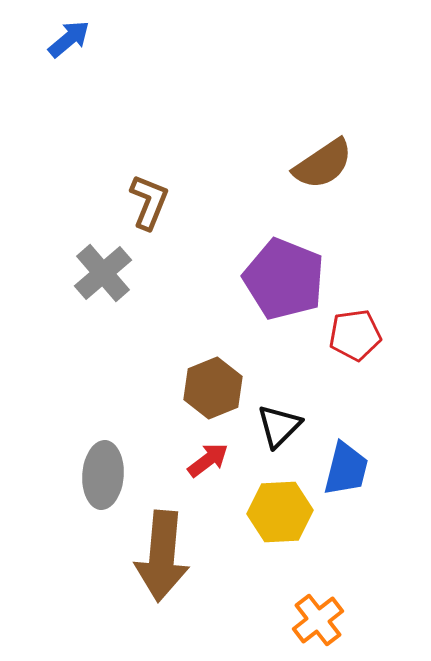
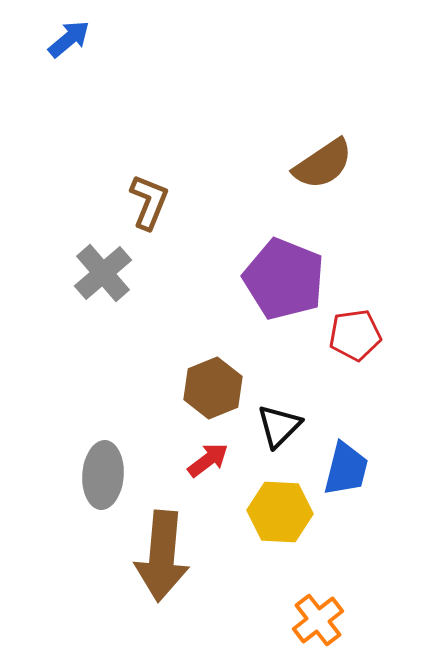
yellow hexagon: rotated 6 degrees clockwise
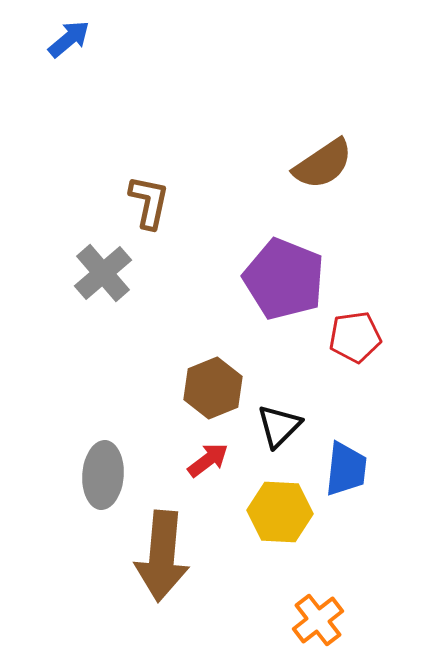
brown L-shape: rotated 10 degrees counterclockwise
red pentagon: moved 2 px down
blue trapezoid: rotated 8 degrees counterclockwise
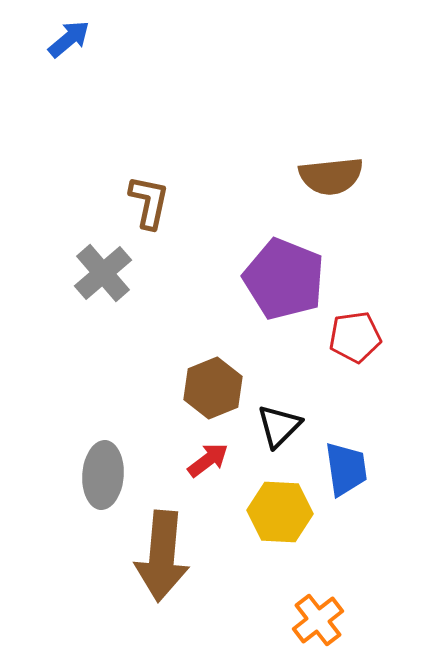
brown semicircle: moved 8 px right, 12 px down; rotated 28 degrees clockwise
blue trapezoid: rotated 14 degrees counterclockwise
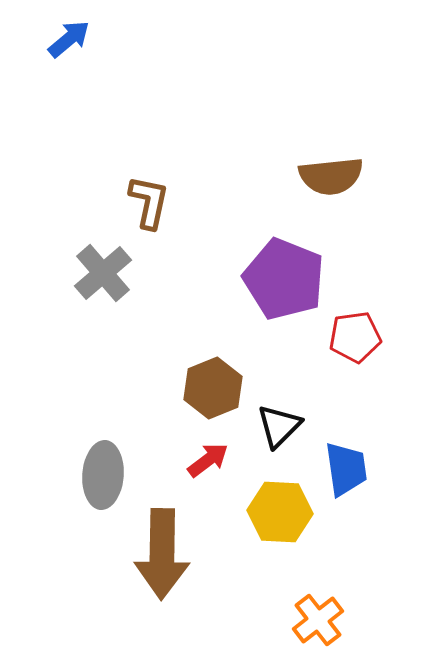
brown arrow: moved 2 px up; rotated 4 degrees counterclockwise
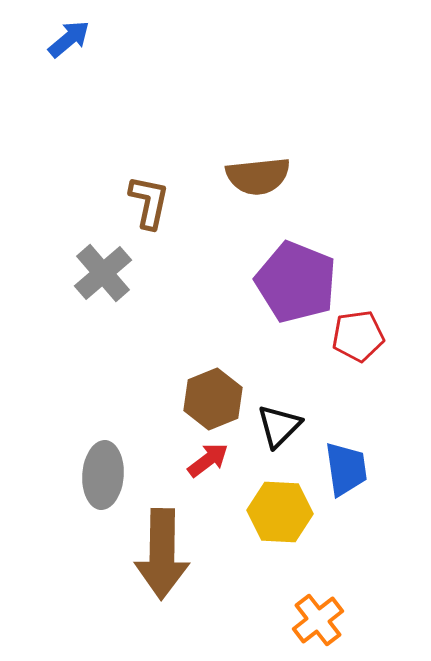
brown semicircle: moved 73 px left
purple pentagon: moved 12 px right, 3 px down
red pentagon: moved 3 px right, 1 px up
brown hexagon: moved 11 px down
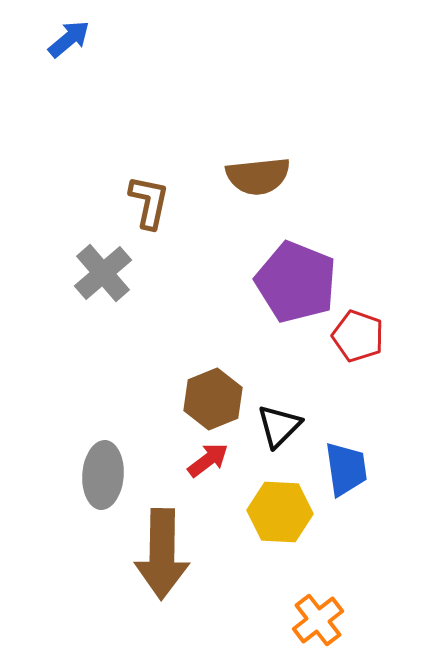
red pentagon: rotated 27 degrees clockwise
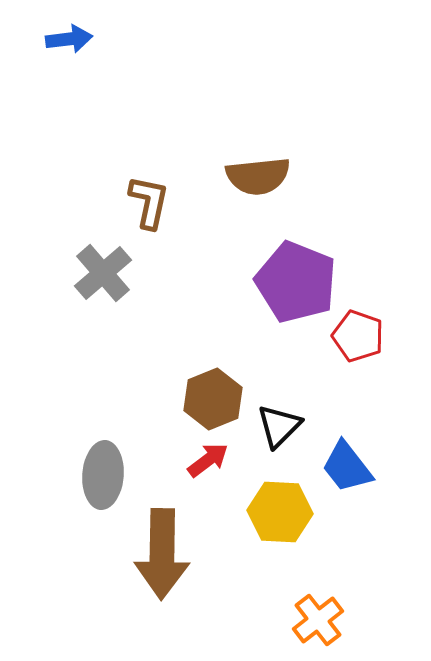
blue arrow: rotated 33 degrees clockwise
blue trapezoid: moved 1 px right, 2 px up; rotated 150 degrees clockwise
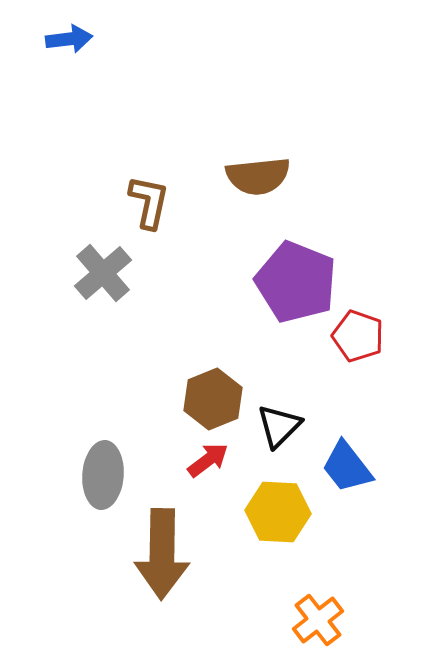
yellow hexagon: moved 2 px left
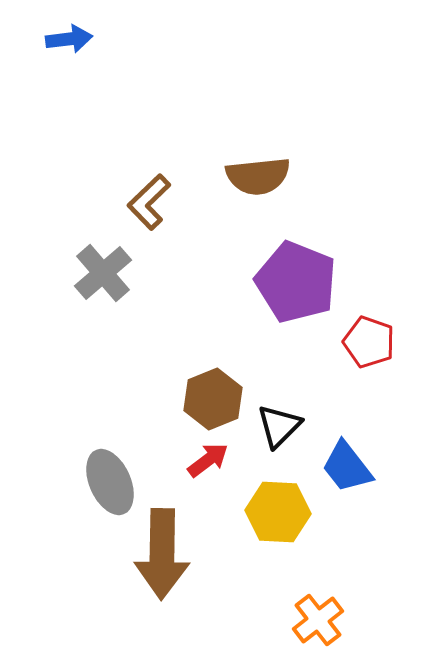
brown L-shape: rotated 146 degrees counterclockwise
red pentagon: moved 11 px right, 6 px down
gray ellipse: moved 7 px right, 7 px down; rotated 28 degrees counterclockwise
